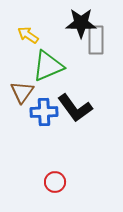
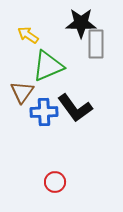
gray rectangle: moved 4 px down
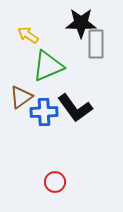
brown triangle: moved 1 px left, 5 px down; rotated 20 degrees clockwise
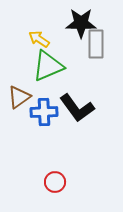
yellow arrow: moved 11 px right, 4 px down
brown triangle: moved 2 px left
black L-shape: moved 2 px right
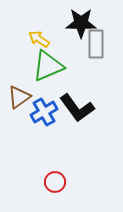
blue cross: rotated 28 degrees counterclockwise
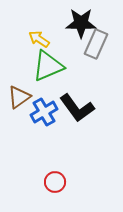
gray rectangle: rotated 24 degrees clockwise
